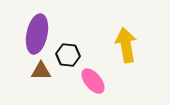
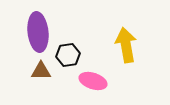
purple ellipse: moved 1 px right, 2 px up; rotated 18 degrees counterclockwise
black hexagon: rotated 15 degrees counterclockwise
pink ellipse: rotated 32 degrees counterclockwise
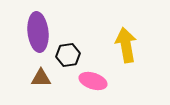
brown triangle: moved 7 px down
